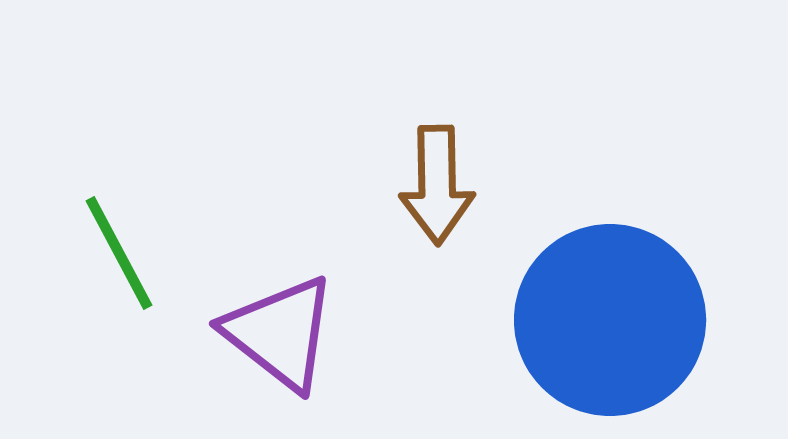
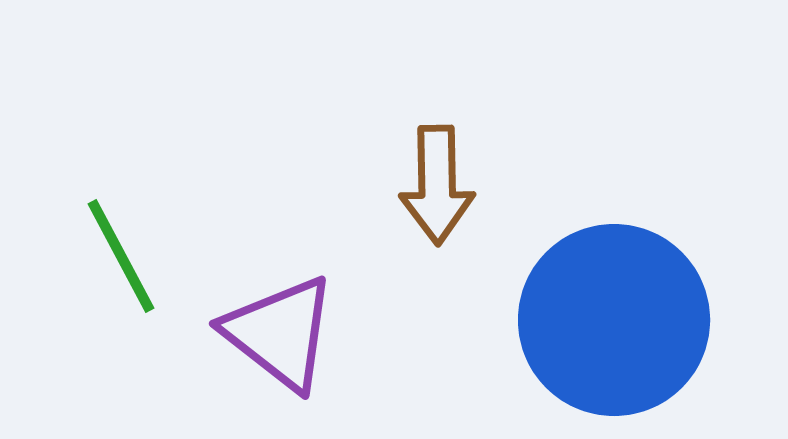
green line: moved 2 px right, 3 px down
blue circle: moved 4 px right
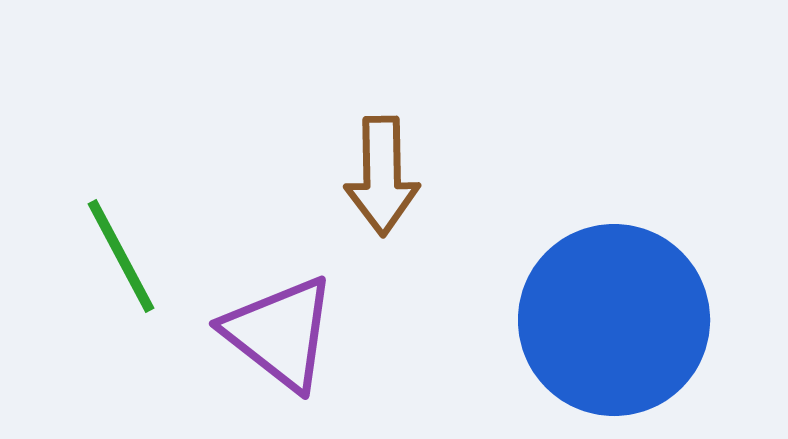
brown arrow: moved 55 px left, 9 px up
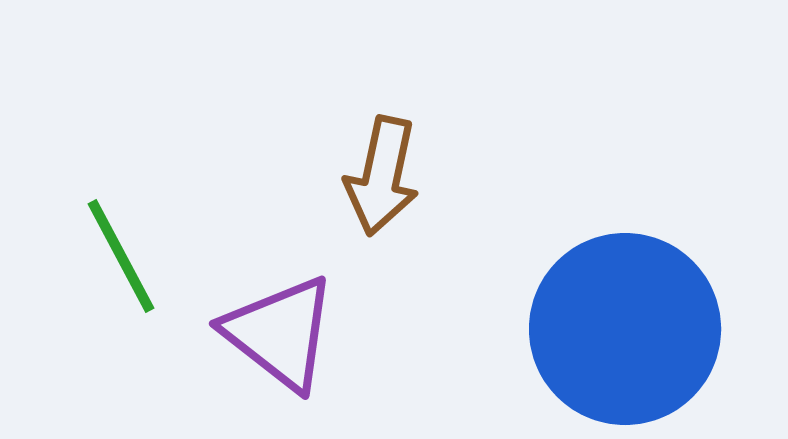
brown arrow: rotated 13 degrees clockwise
blue circle: moved 11 px right, 9 px down
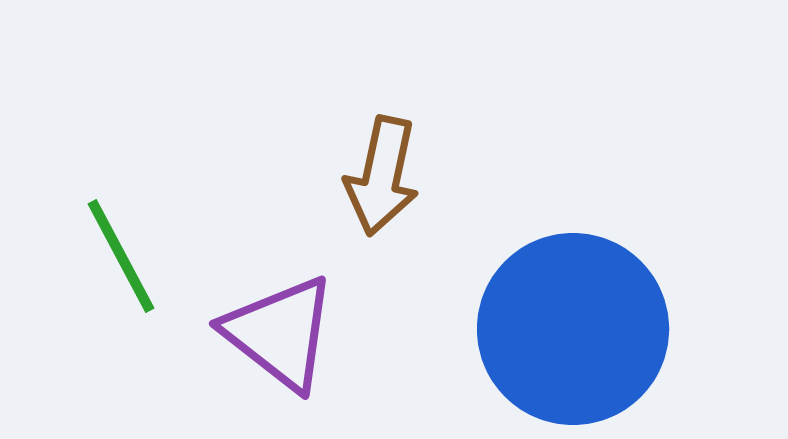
blue circle: moved 52 px left
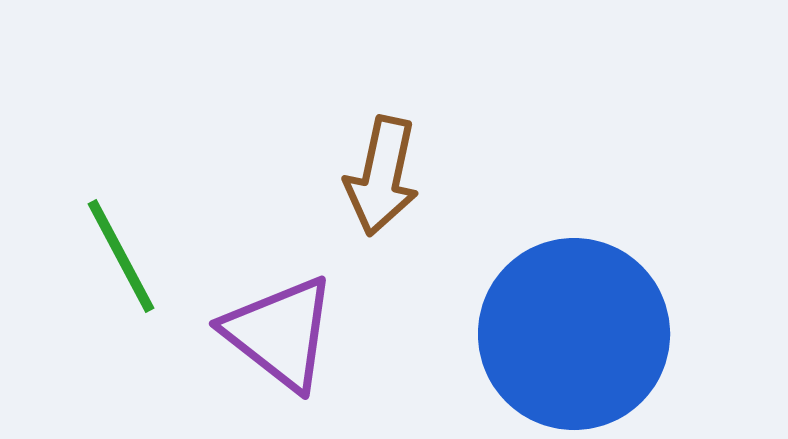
blue circle: moved 1 px right, 5 px down
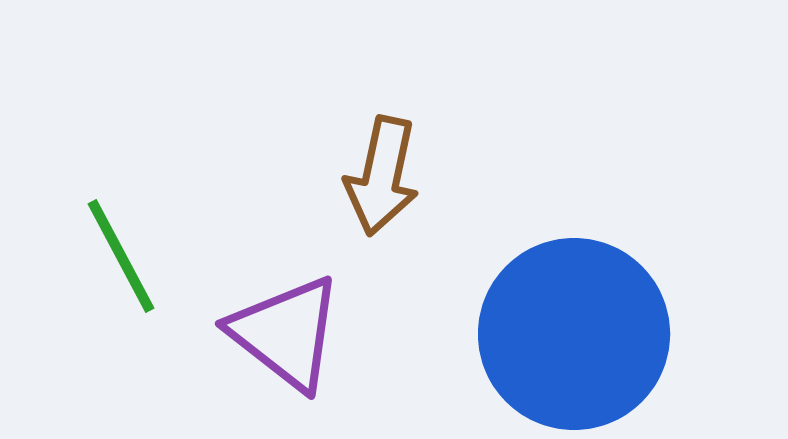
purple triangle: moved 6 px right
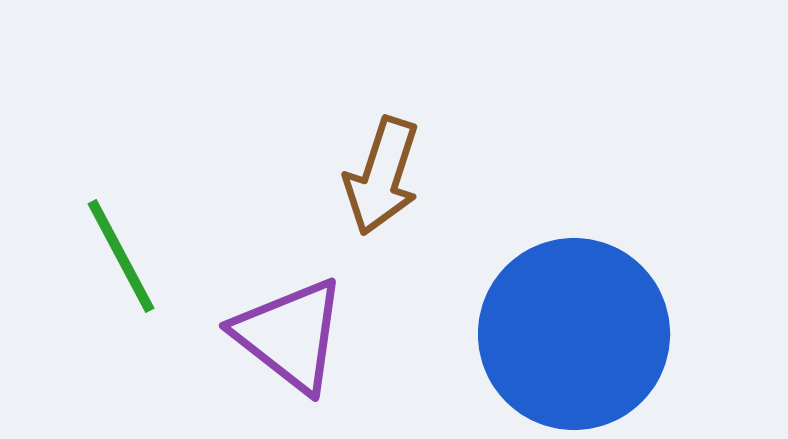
brown arrow: rotated 6 degrees clockwise
purple triangle: moved 4 px right, 2 px down
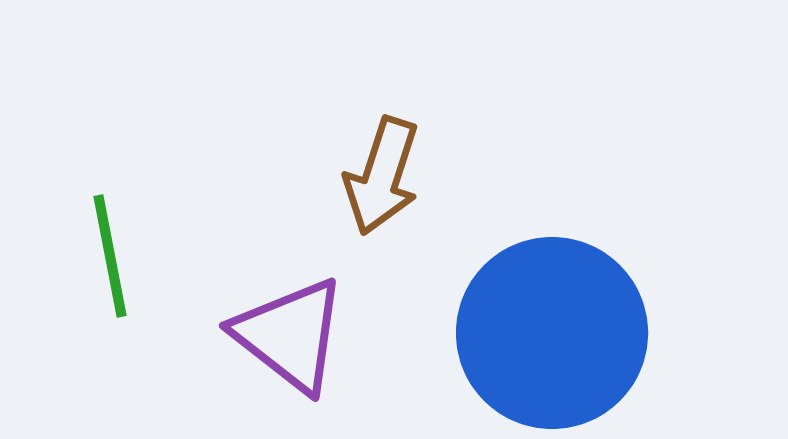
green line: moved 11 px left; rotated 17 degrees clockwise
blue circle: moved 22 px left, 1 px up
